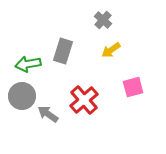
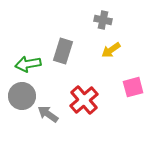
gray cross: rotated 30 degrees counterclockwise
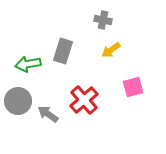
gray circle: moved 4 px left, 5 px down
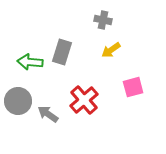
gray rectangle: moved 1 px left, 1 px down
green arrow: moved 2 px right, 2 px up; rotated 15 degrees clockwise
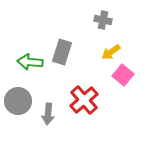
yellow arrow: moved 2 px down
pink square: moved 10 px left, 12 px up; rotated 35 degrees counterclockwise
gray arrow: rotated 120 degrees counterclockwise
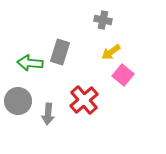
gray rectangle: moved 2 px left
green arrow: moved 1 px down
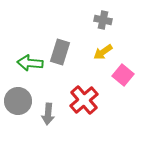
yellow arrow: moved 8 px left
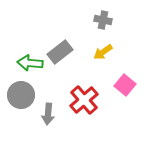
gray rectangle: rotated 35 degrees clockwise
pink square: moved 2 px right, 10 px down
gray circle: moved 3 px right, 6 px up
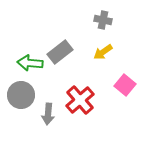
red cross: moved 4 px left
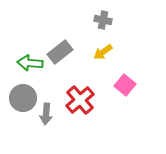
gray circle: moved 2 px right, 3 px down
gray arrow: moved 2 px left
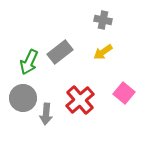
green arrow: moved 1 px left, 1 px up; rotated 70 degrees counterclockwise
pink square: moved 1 px left, 8 px down
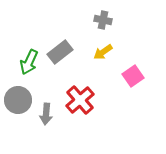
pink square: moved 9 px right, 17 px up; rotated 15 degrees clockwise
gray circle: moved 5 px left, 2 px down
